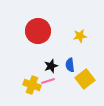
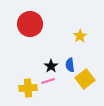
red circle: moved 8 px left, 7 px up
yellow star: rotated 24 degrees counterclockwise
black star: rotated 16 degrees counterclockwise
yellow cross: moved 4 px left, 3 px down; rotated 24 degrees counterclockwise
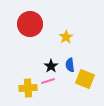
yellow star: moved 14 px left, 1 px down
yellow square: rotated 30 degrees counterclockwise
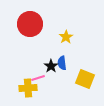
blue semicircle: moved 8 px left, 2 px up
pink line: moved 10 px left, 3 px up
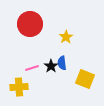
pink line: moved 6 px left, 10 px up
yellow cross: moved 9 px left, 1 px up
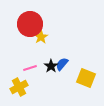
yellow star: moved 25 px left
blue semicircle: moved 1 px down; rotated 48 degrees clockwise
pink line: moved 2 px left
yellow square: moved 1 px right, 1 px up
yellow cross: rotated 24 degrees counterclockwise
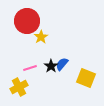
red circle: moved 3 px left, 3 px up
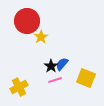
pink line: moved 25 px right, 12 px down
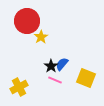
pink line: rotated 40 degrees clockwise
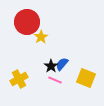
red circle: moved 1 px down
yellow cross: moved 8 px up
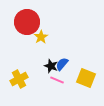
black star: rotated 16 degrees counterclockwise
pink line: moved 2 px right
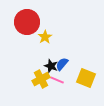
yellow star: moved 4 px right
yellow cross: moved 22 px right
